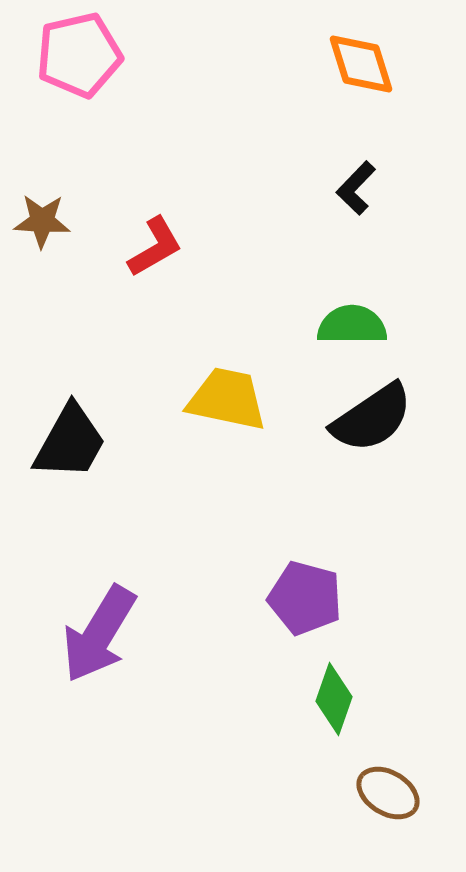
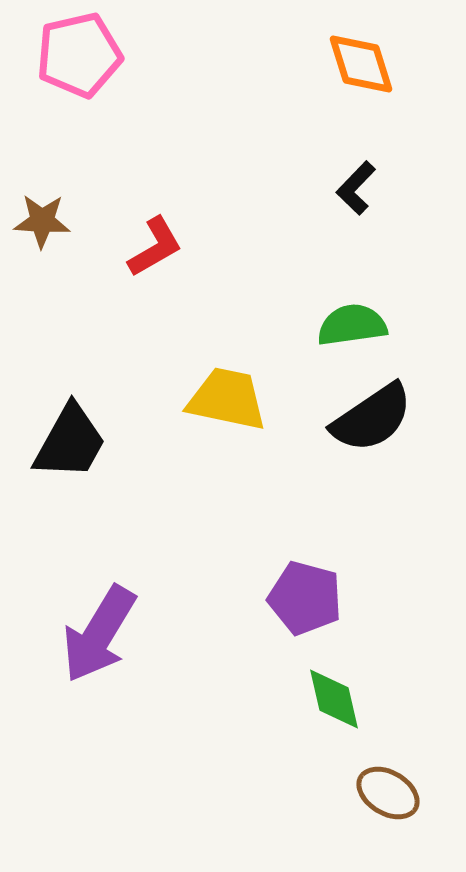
green semicircle: rotated 8 degrees counterclockwise
green diamond: rotated 32 degrees counterclockwise
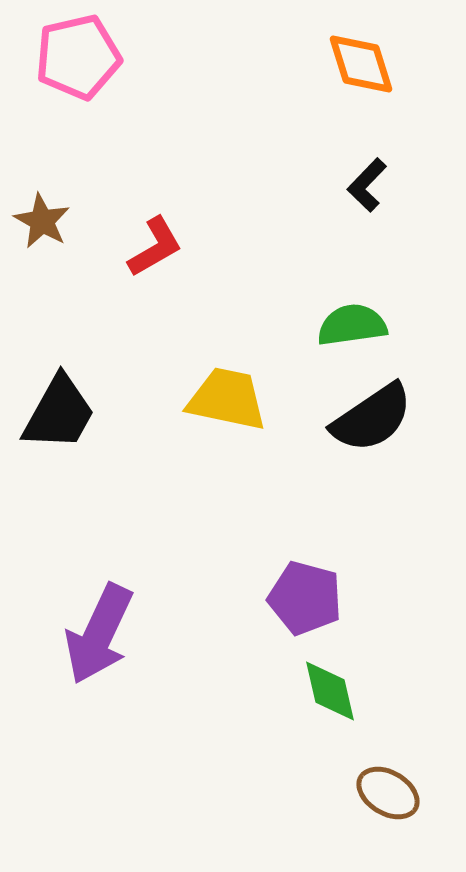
pink pentagon: moved 1 px left, 2 px down
black L-shape: moved 11 px right, 3 px up
brown star: rotated 26 degrees clockwise
black trapezoid: moved 11 px left, 29 px up
purple arrow: rotated 6 degrees counterclockwise
green diamond: moved 4 px left, 8 px up
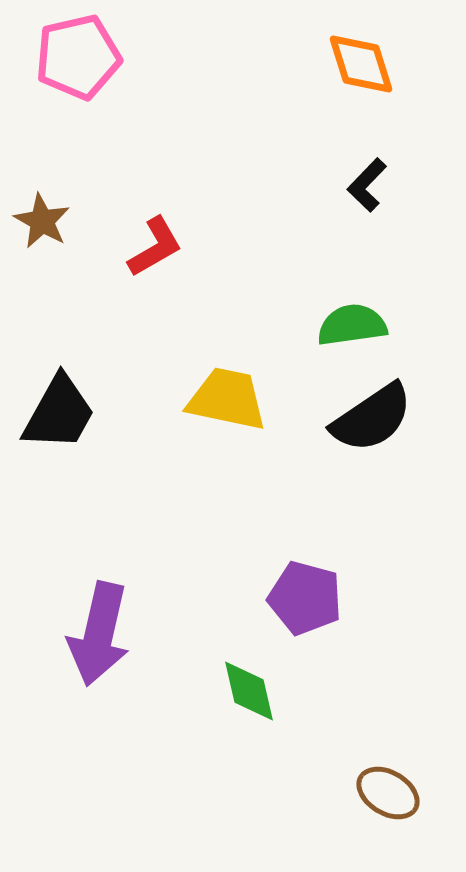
purple arrow: rotated 12 degrees counterclockwise
green diamond: moved 81 px left
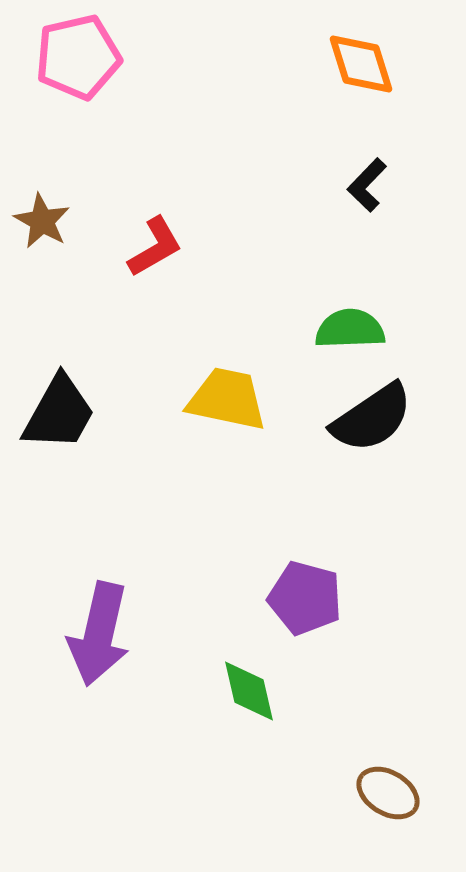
green semicircle: moved 2 px left, 4 px down; rotated 6 degrees clockwise
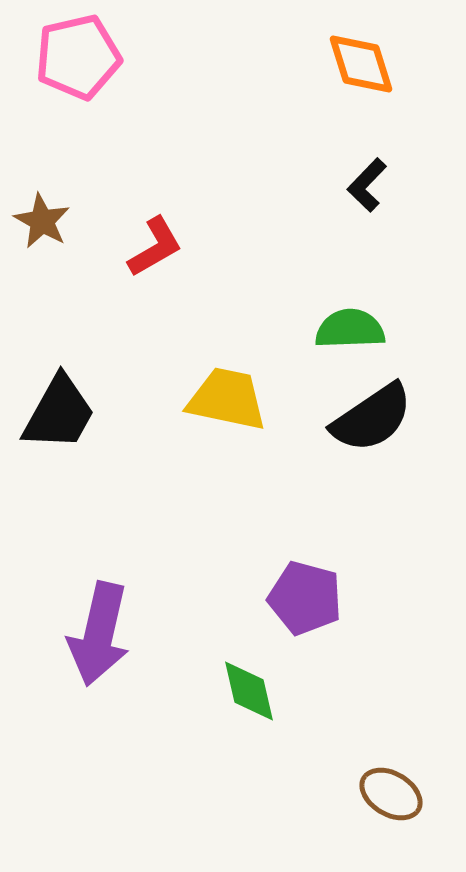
brown ellipse: moved 3 px right, 1 px down
